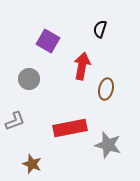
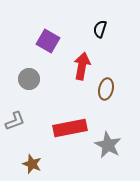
gray star: rotated 12 degrees clockwise
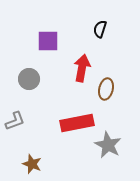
purple square: rotated 30 degrees counterclockwise
red arrow: moved 2 px down
red rectangle: moved 7 px right, 5 px up
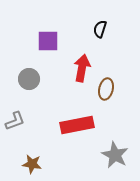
red rectangle: moved 2 px down
gray star: moved 7 px right, 10 px down
brown star: rotated 12 degrees counterclockwise
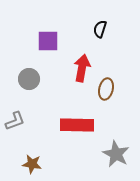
red rectangle: rotated 12 degrees clockwise
gray star: moved 1 px right, 1 px up
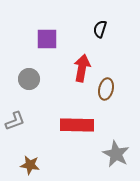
purple square: moved 1 px left, 2 px up
brown star: moved 2 px left, 1 px down
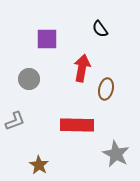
black semicircle: rotated 54 degrees counterclockwise
brown star: moved 9 px right; rotated 24 degrees clockwise
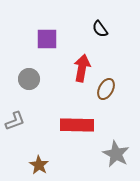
brown ellipse: rotated 15 degrees clockwise
